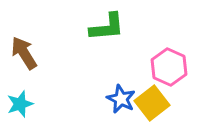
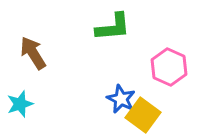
green L-shape: moved 6 px right
brown arrow: moved 9 px right
yellow square: moved 9 px left, 12 px down; rotated 16 degrees counterclockwise
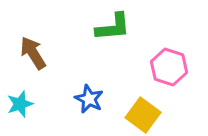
pink hexagon: rotated 6 degrees counterclockwise
blue star: moved 32 px left
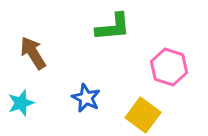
blue star: moved 3 px left, 1 px up
cyan star: moved 1 px right, 1 px up
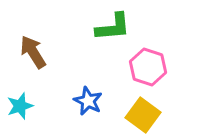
brown arrow: moved 1 px up
pink hexagon: moved 21 px left
blue star: moved 2 px right, 3 px down
cyan star: moved 1 px left, 3 px down
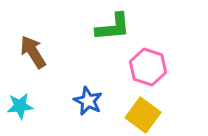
cyan star: rotated 12 degrees clockwise
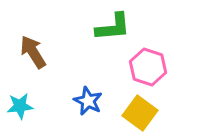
yellow square: moved 3 px left, 2 px up
